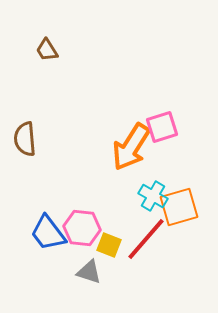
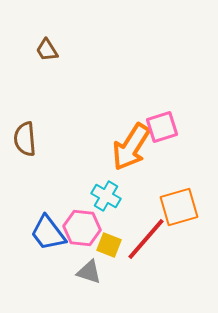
cyan cross: moved 47 px left
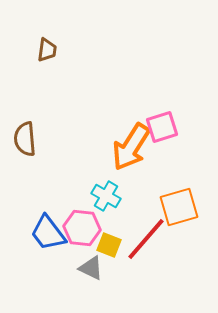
brown trapezoid: rotated 140 degrees counterclockwise
gray triangle: moved 2 px right, 4 px up; rotated 8 degrees clockwise
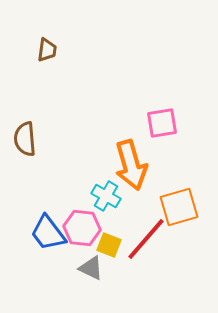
pink square: moved 4 px up; rotated 8 degrees clockwise
orange arrow: moved 18 px down; rotated 48 degrees counterclockwise
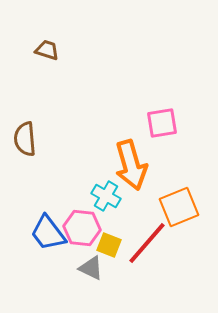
brown trapezoid: rotated 80 degrees counterclockwise
orange square: rotated 6 degrees counterclockwise
red line: moved 1 px right, 4 px down
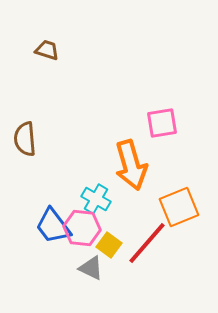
cyan cross: moved 10 px left, 3 px down
blue trapezoid: moved 5 px right, 7 px up
yellow square: rotated 15 degrees clockwise
